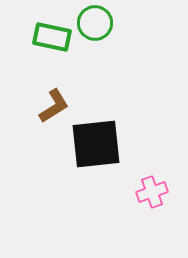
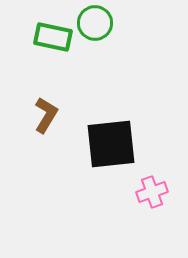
green rectangle: moved 1 px right
brown L-shape: moved 8 px left, 9 px down; rotated 27 degrees counterclockwise
black square: moved 15 px right
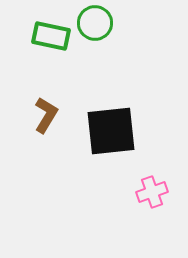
green rectangle: moved 2 px left, 1 px up
black square: moved 13 px up
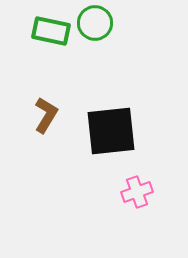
green rectangle: moved 5 px up
pink cross: moved 15 px left
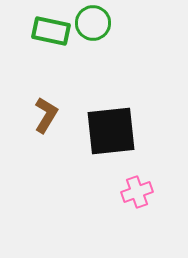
green circle: moved 2 px left
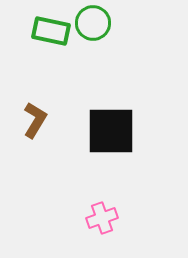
brown L-shape: moved 11 px left, 5 px down
black square: rotated 6 degrees clockwise
pink cross: moved 35 px left, 26 px down
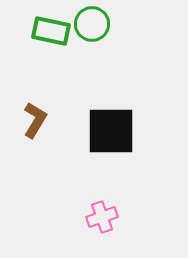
green circle: moved 1 px left, 1 px down
pink cross: moved 1 px up
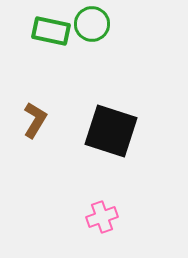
black square: rotated 18 degrees clockwise
